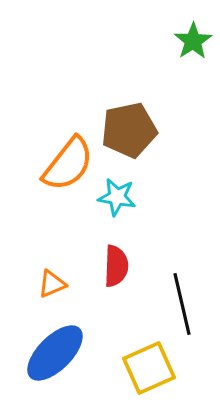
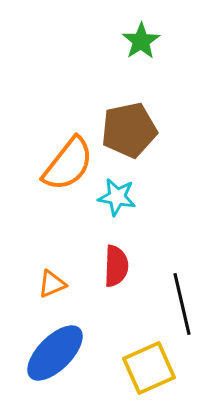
green star: moved 52 px left
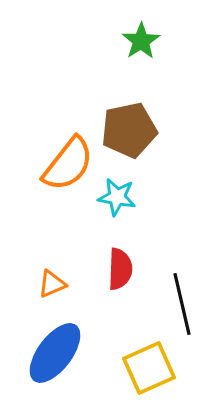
red semicircle: moved 4 px right, 3 px down
blue ellipse: rotated 8 degrees counterclockwise
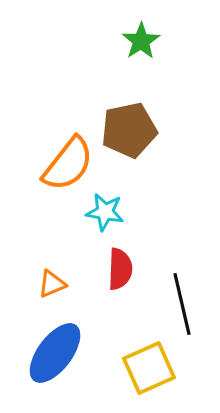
cyan star: moved 12 px left, 15 px down
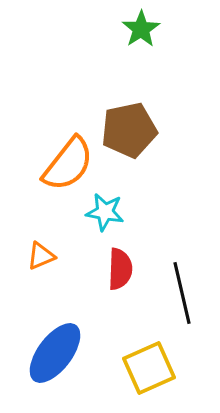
green star: moved 12 px up
orange triangle: moved 11 px left, 28 px up
black line: moved 11 px up
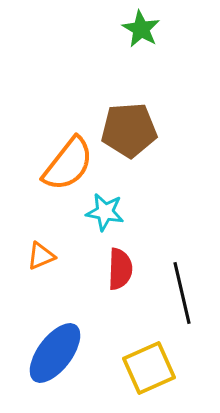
green star: rotated 9 degrees counterclockwise
brown pentagon: rotated 8 degrees clockwise
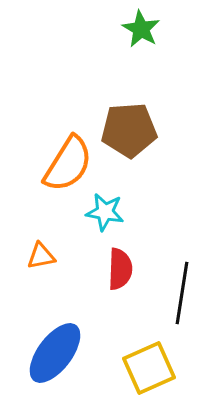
orange semicircle: rotated 6 degrees counterclockwise
orange triangle: rotated 12 degrees clockwise
black line: rotated 22 degrees clockwise
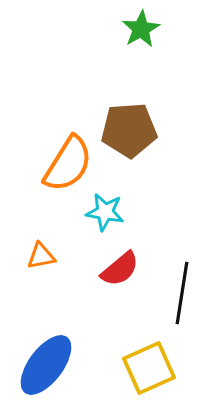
green star: rotated 12 degrees clockwise
red semicircle: rotated 48 degrees clockwise
blue ellipse: moved 9 px left, 12 px down
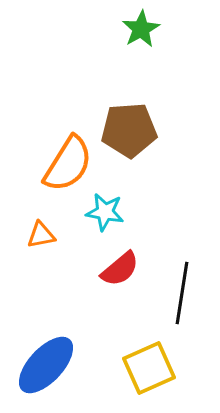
orange triangle: moved 21 px up
blue ellipse: rotated 6 degrees clockwise
